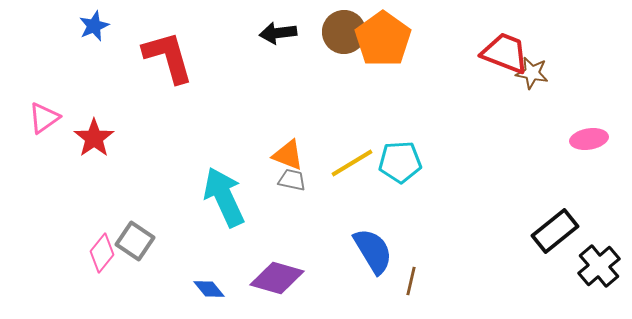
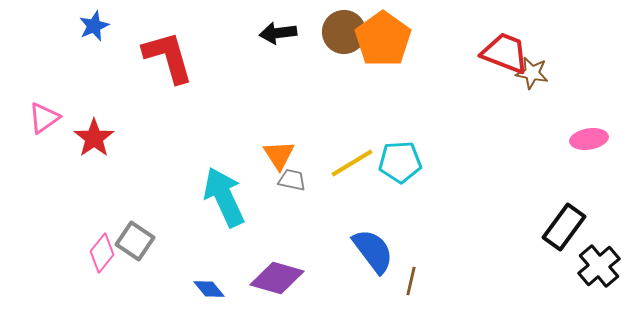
orange triangle: moved 9 px left; rotated 36 degrees clockwise
black rectangle: moved 9 px right, 4 px up; rotated 15 degrees counterclockwise
blue semicircle: rotated 6 degrees counterclockwise
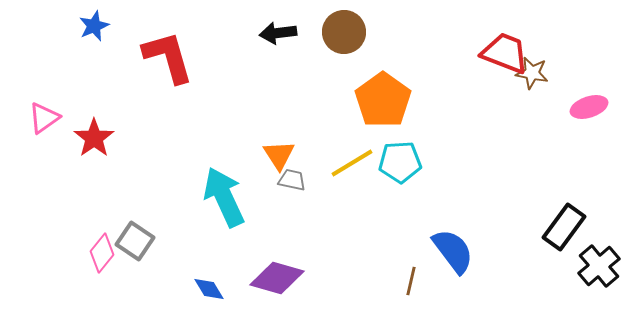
orange pentagon: moved 61 px down
pink ellipse: moved 32 px up; rotated 9 degrees counterclockwise
blue semicircle: moved 80 px right
blue diamond: rotated 8 degrees clockwise
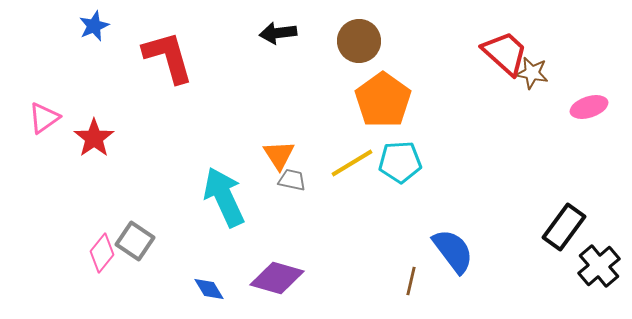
brown circle: moved 15 px right, 9 px down
red trapezoid: rotated 21 degrees clockwise
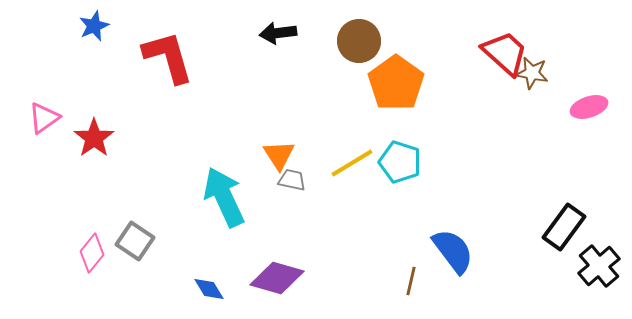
orange pentagon: moved 13 px right, 17 px up
cyan pentagon: rotated 21 degrees clockwise
pink diamond: moved 10 px left
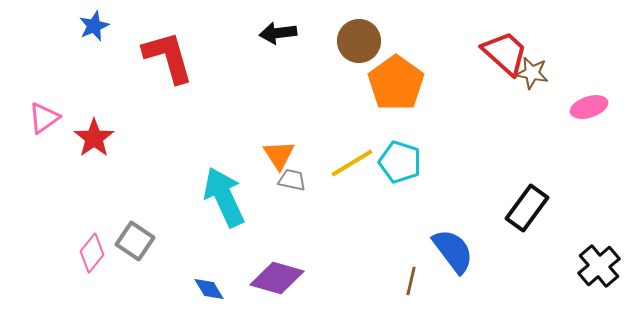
black rectangle: moved 37 px left, 19 px up
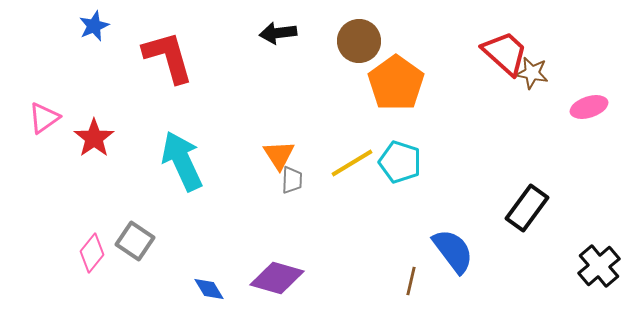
gray trapezoid: rotated 80 degrees clockwise
cyan arrow: moved 42 px left, 36 px up
